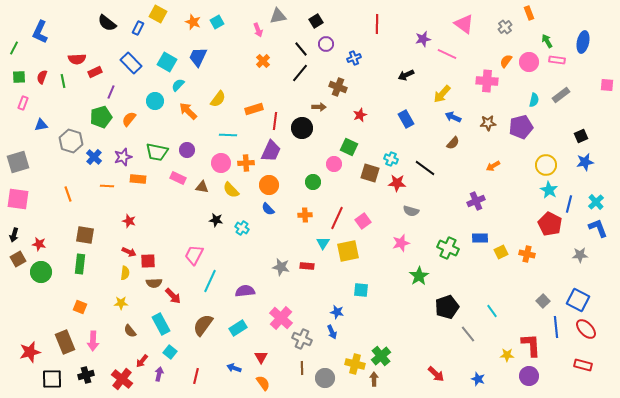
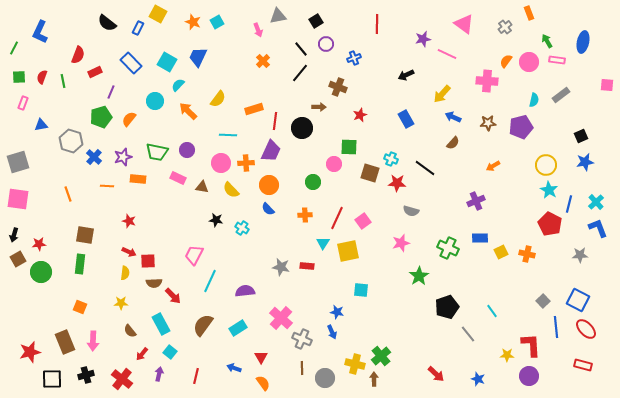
red semicircle at (77, 59): moved 1 px right, 4 px up; rotated 66 degrees counterclockwise
green square at (349, 147): rotated 24 degrees counterclockwise
red star at (39, 244): rotated 16 degrees counterclockwise
red arrow at (142, 361): moved 7 px up
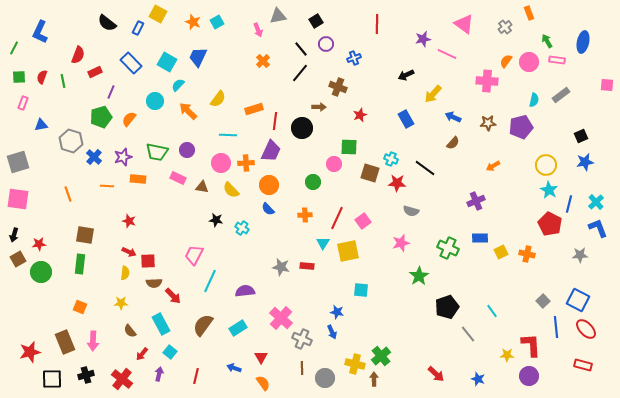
yellow arrow at (442, 94): moved 9 px left
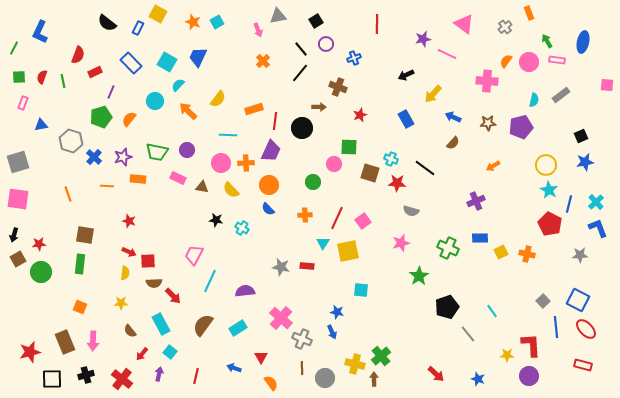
orange semicircle at (263, 383): moved 8 px right
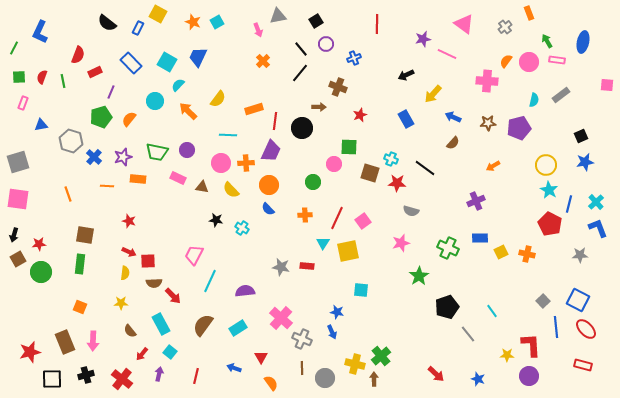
purple pentagon at (521, 127): moved 2 px left, 1 px down
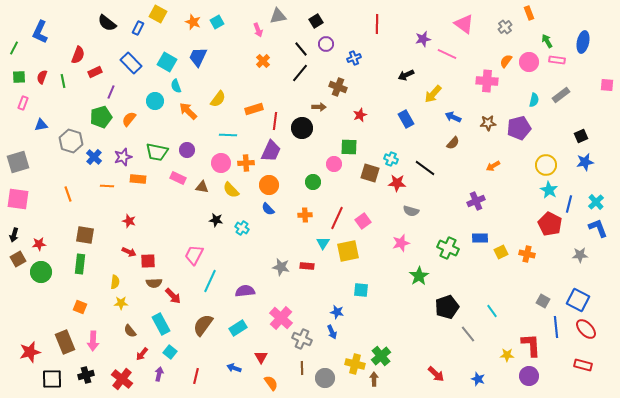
cyan semicircle at (178, 85): moved 2 px left, 1 px down; rotated 64 degrees counterclockwise
yellow semicircle at (125, 273): moved 10 px left, 9 px down
gray square at (543, 301): rotated 16 degrees counterclockwise
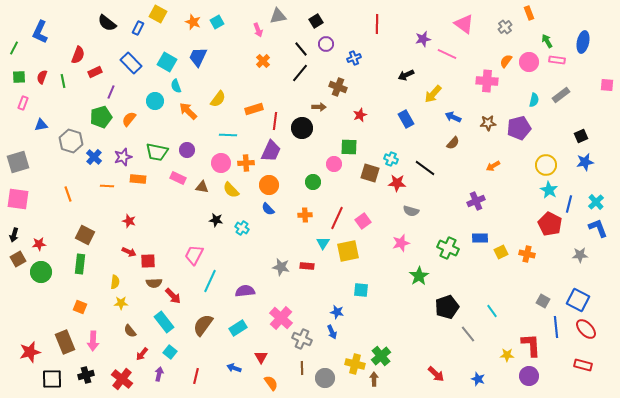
brown square at (85, 235): rotated 18 degrees clockwise
cyan rectangle at (161, 324): moved 3 px right, 2 px up; rotated 10 degrees counterclockwise
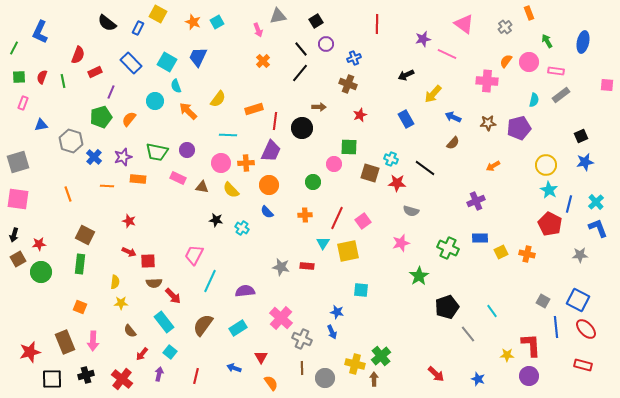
pink rectangle at (557, 60): moved 1 px left, 11 px down
brown cross at (338, 87): moved 10 px right, 3 px up
blue semicircle at (268, 209): moved 1 px left, 3 px down
